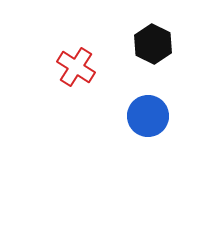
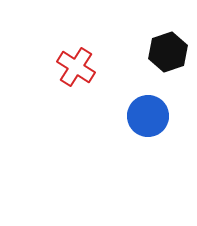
black hexagon: moved 15 px right, 8 px down; rotated 15 degrees clockwise
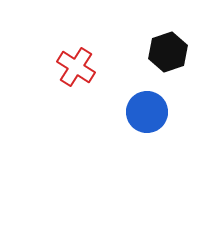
blue circle: moved 1 px left, 4 px up
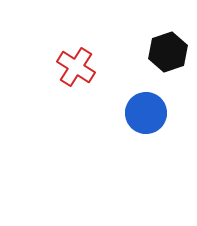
blue circle: moved 1 px left, 1 px down
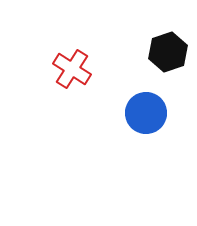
red cross: moved 4 px left, 2 px down
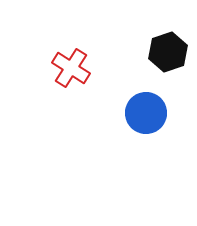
red cross: moved 1 px left, 1 px up
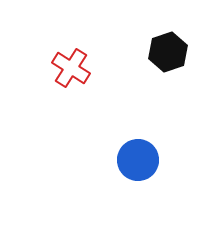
blue circle: moved 8 px left, 47 px down
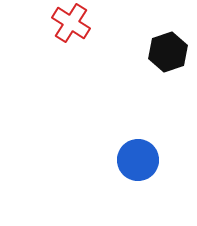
red cross: moved 45 px up
